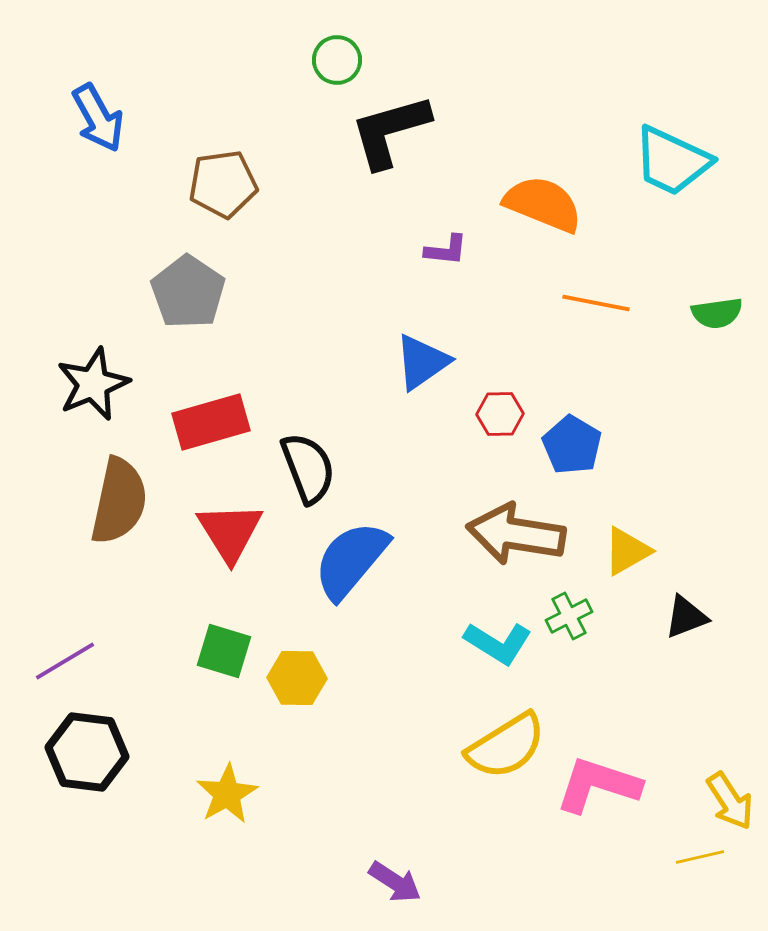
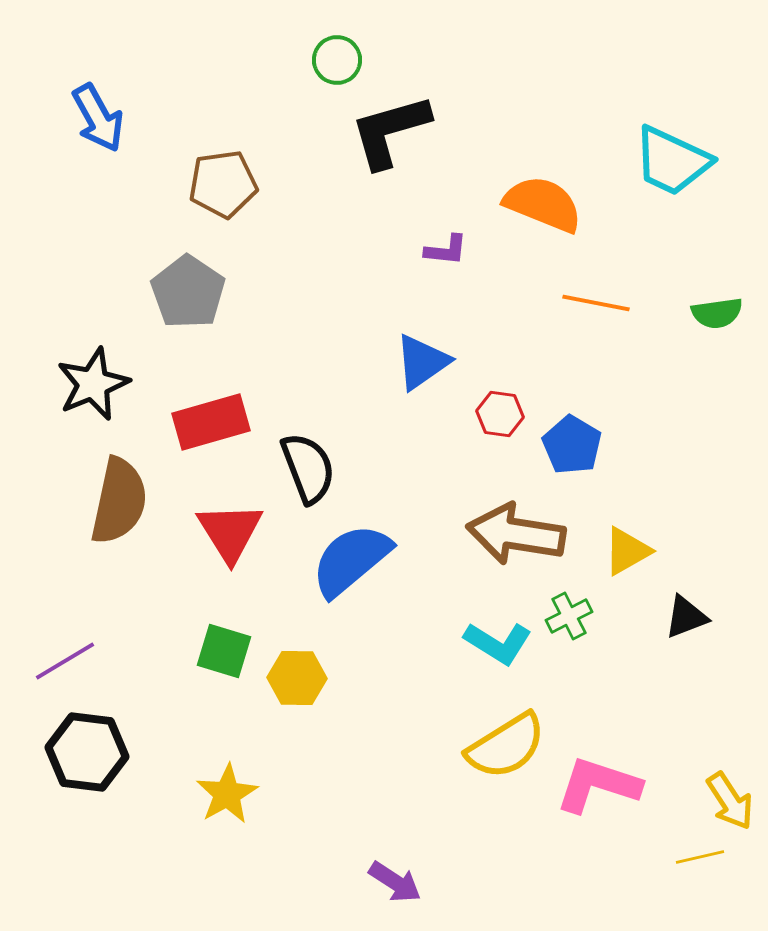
red hexagon: rotated 9 degrees clockwise
blue semicircle: rotated 10 degrees clockwise
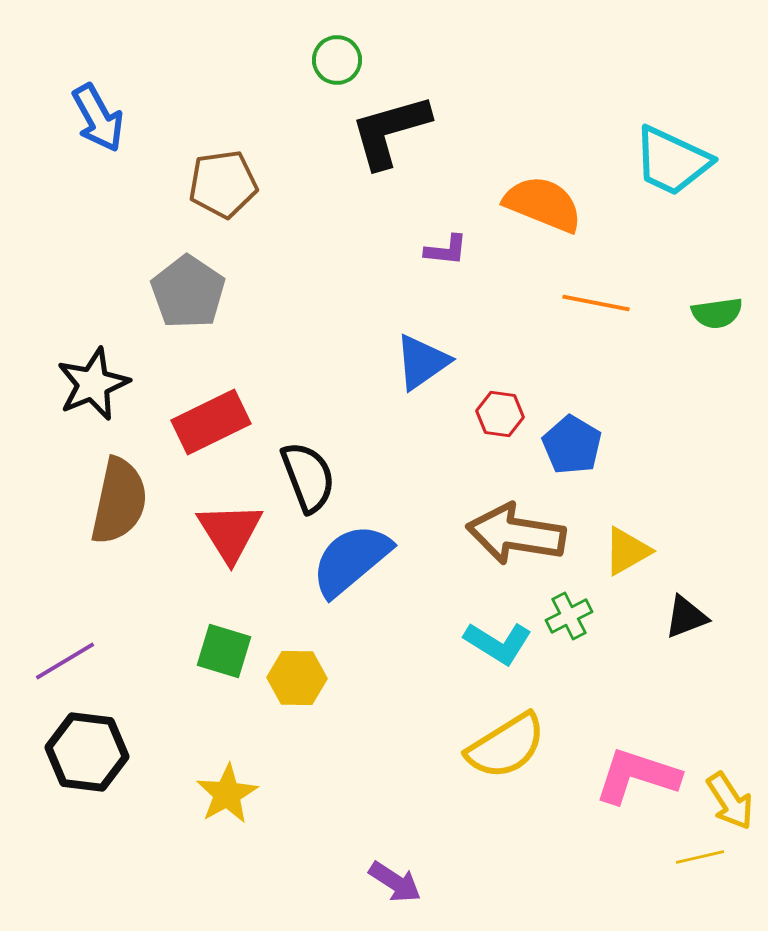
red rectangle: rotated 10 degrees counterclockwise
black semicircle: moved 9 px down
pink L-shape: moved 39 px right, 9 px up
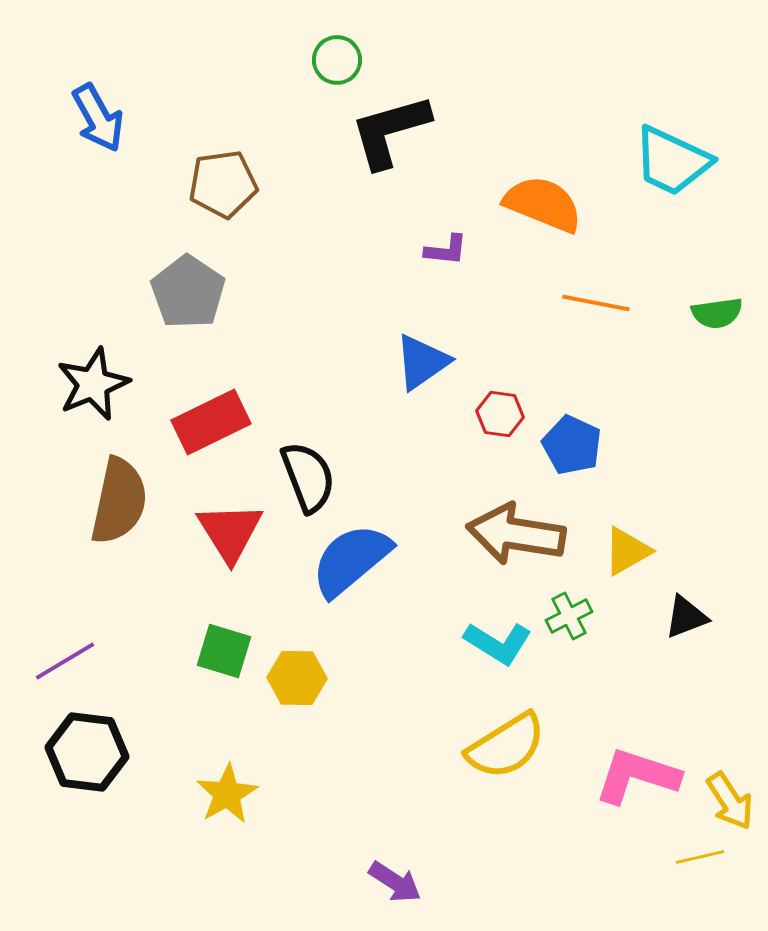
blue pentagon: rotated 6 degrees counterclockwise
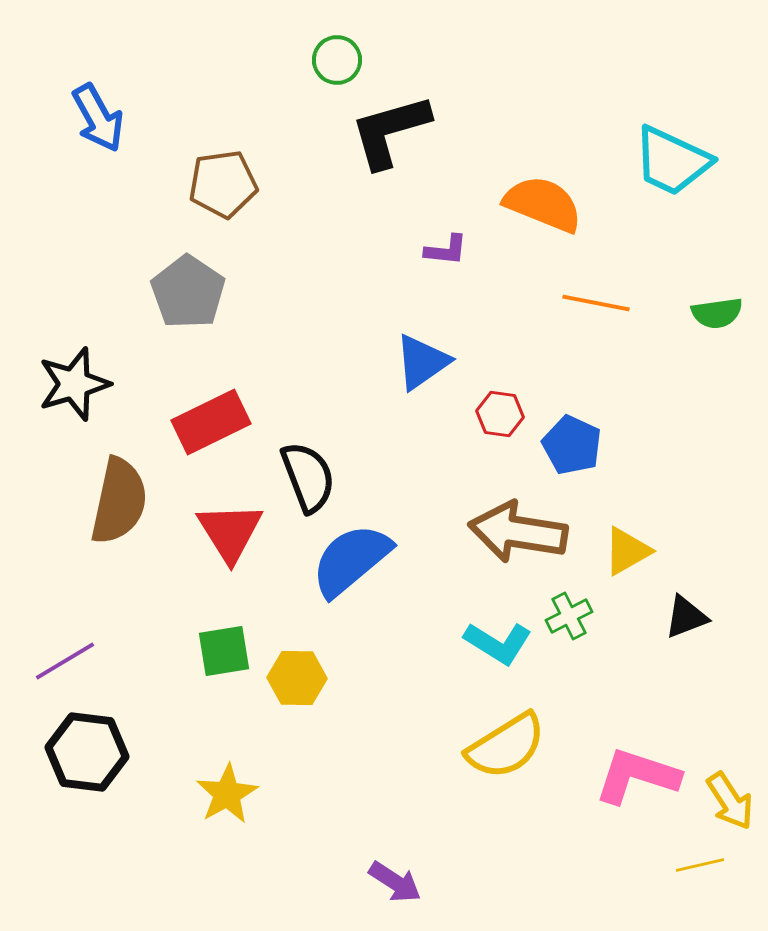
black star: moved 19 px left; rotated 6 degrees clockwise
brown arrow: moved 2 px right, 2 px up
green square: rotated 26 degrees counterclockwise
yellow line: moved 8 px down
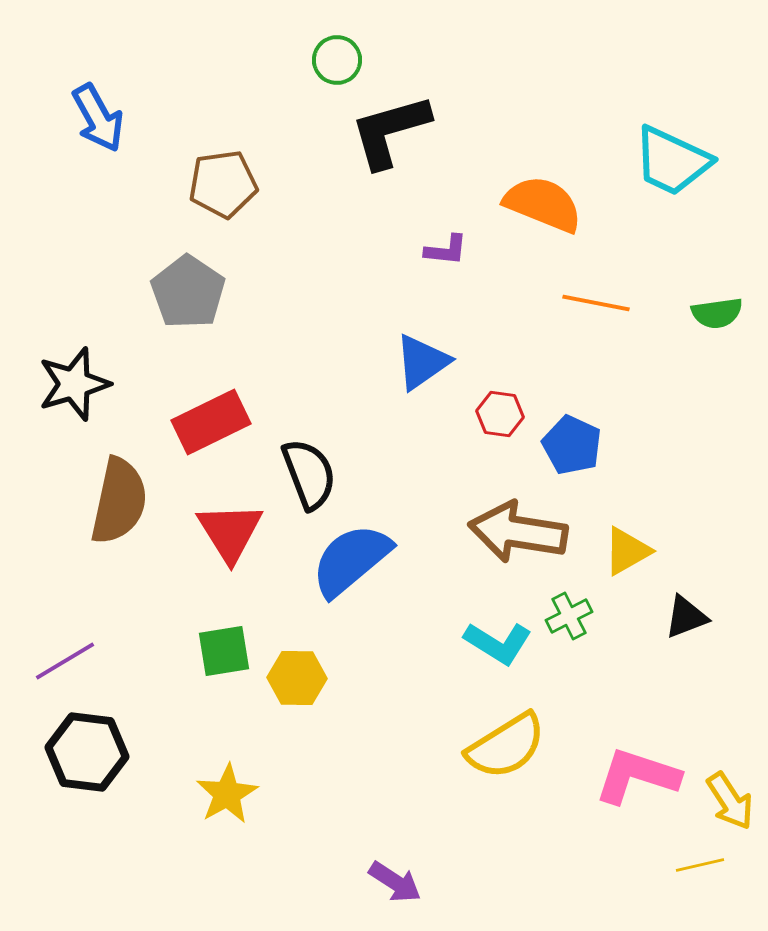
black semicircle: moved 1 px right, 3 px up
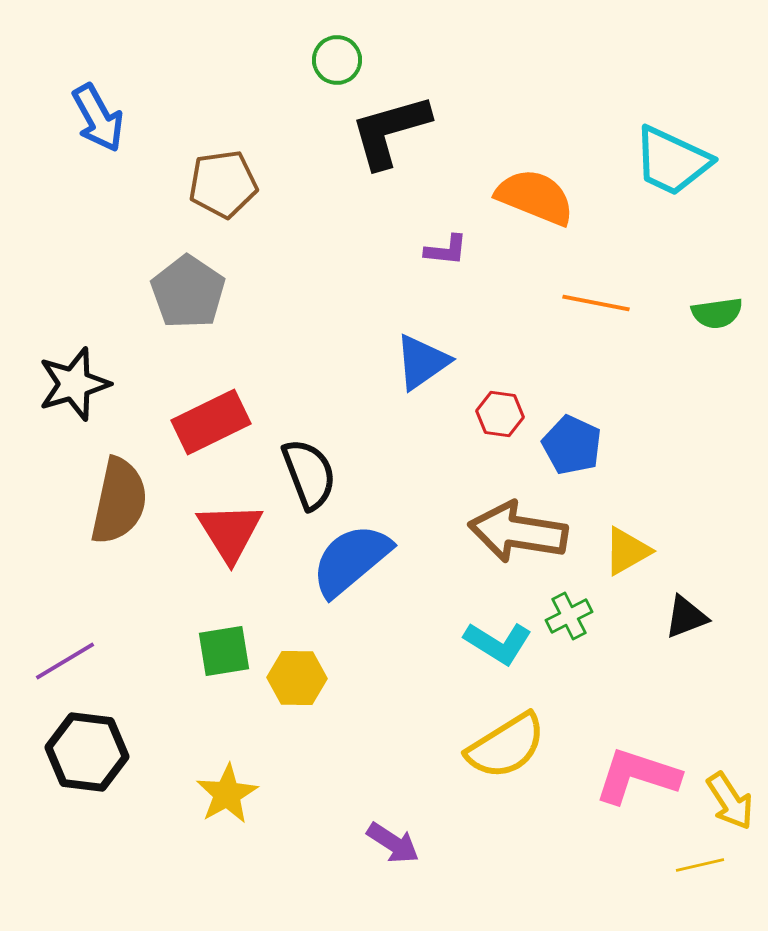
orange semicircle: moved 8 px left, 7 px up
purple arrow: moved 2 px left, 39 px up
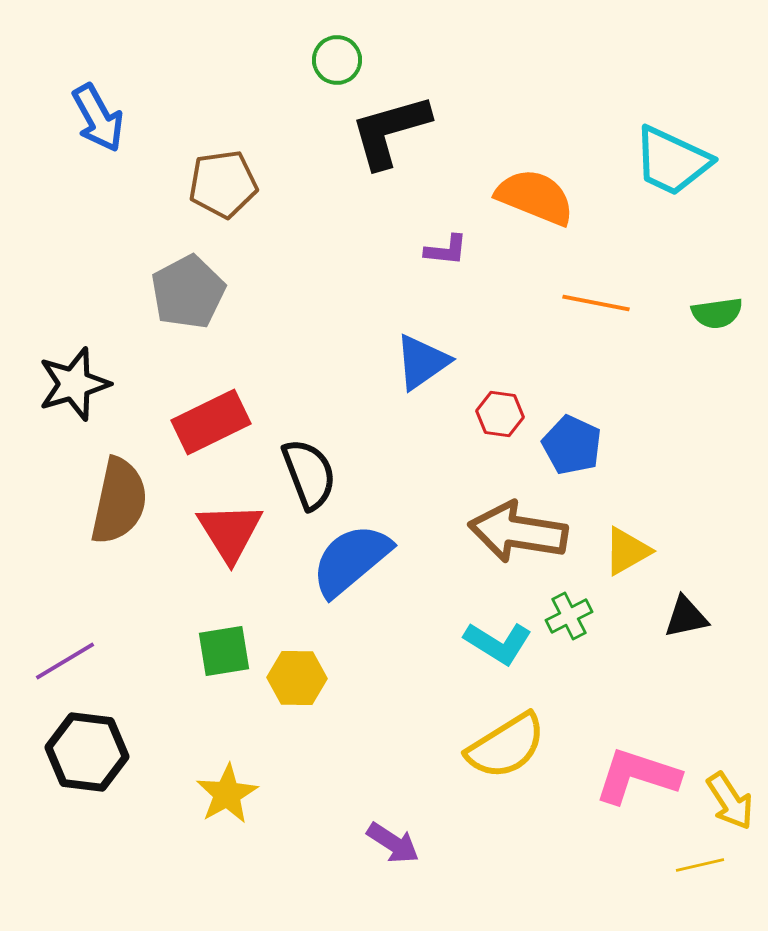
gray pentagon: rotated 10 degrees clockwise
black triangle: rotated 9 degrees clockwise
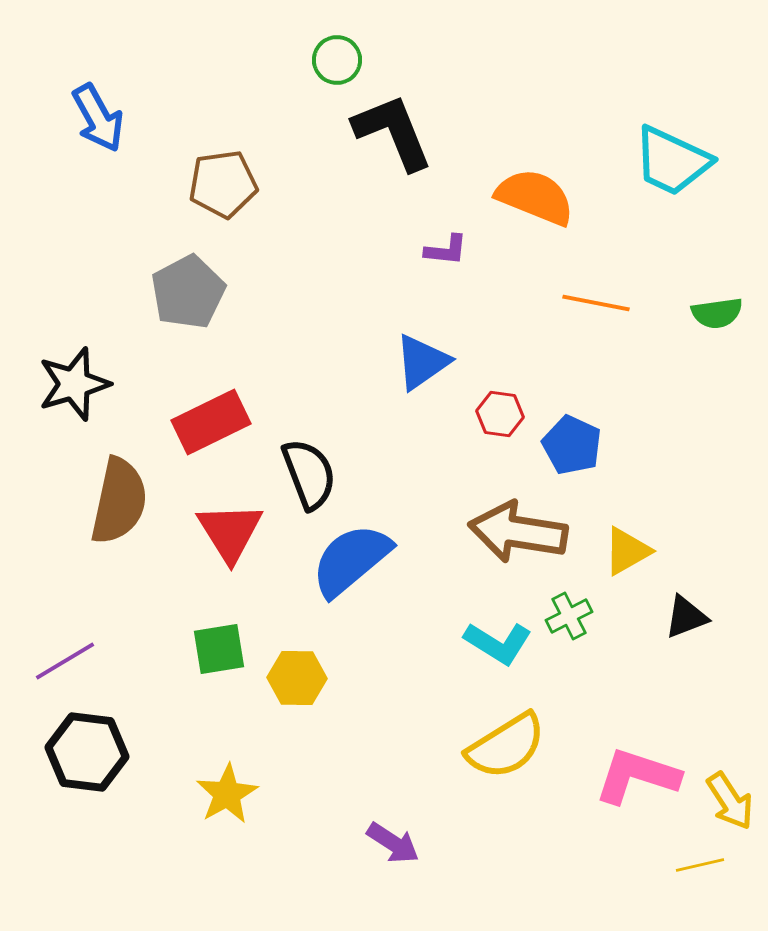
black L-shape: moved 3 px right, 1 px down; rotated 84 degrees clockwise
black triangle: rotated 9 degrees counterclockwise
green square: moved 5 px left, 2 px up
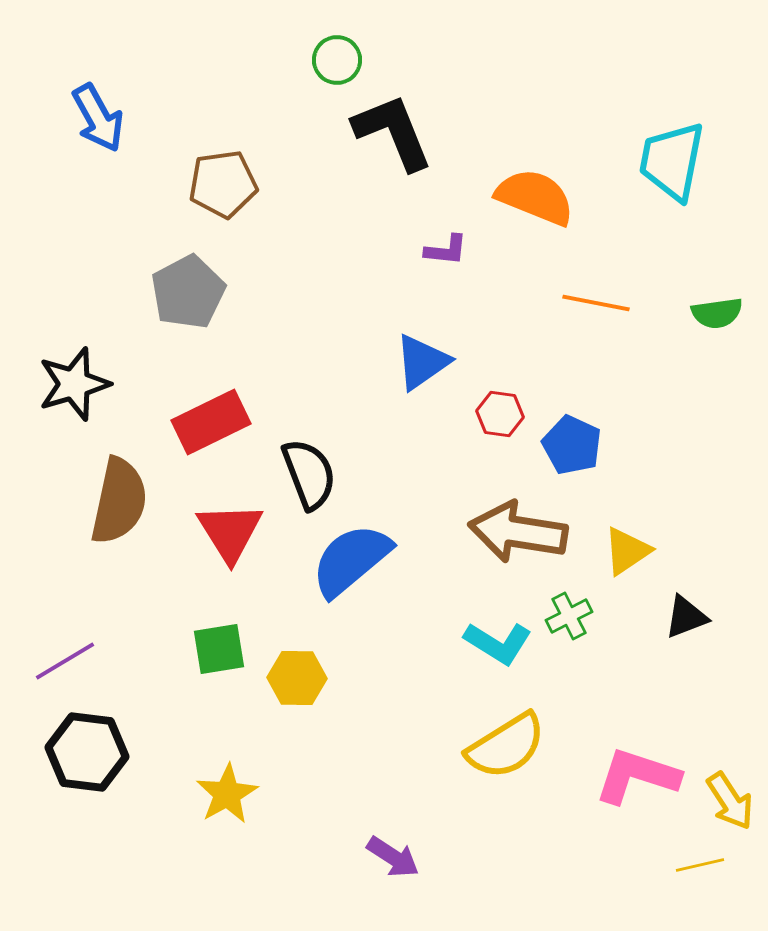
cyan trapezoid: rotated 76 degrees clockwise
yellow triangle: rotated 4 degrees counterclockwise
purple arrow: moved 14 px down
